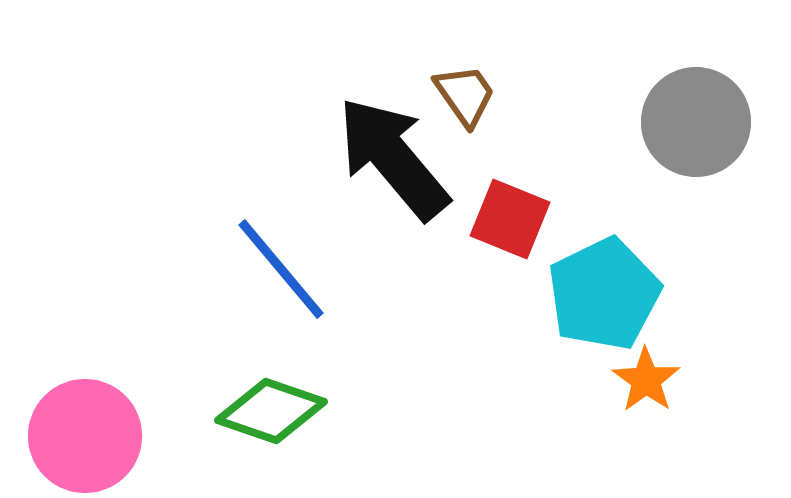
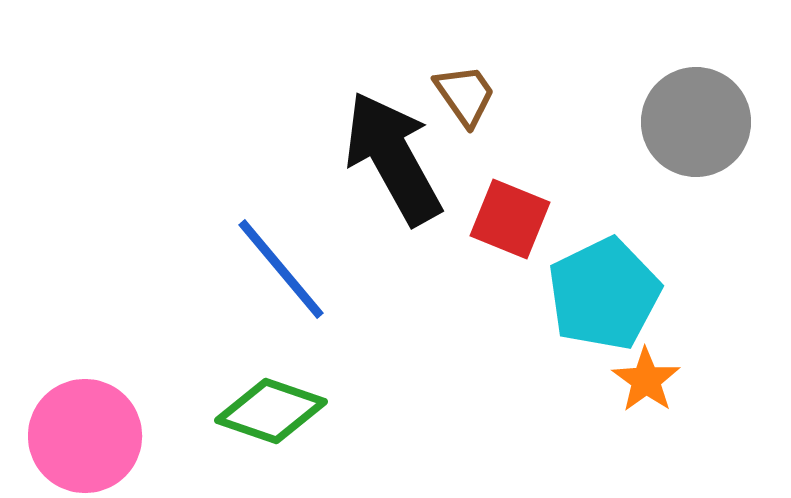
black arrow: rotated 11 degrees clockwise
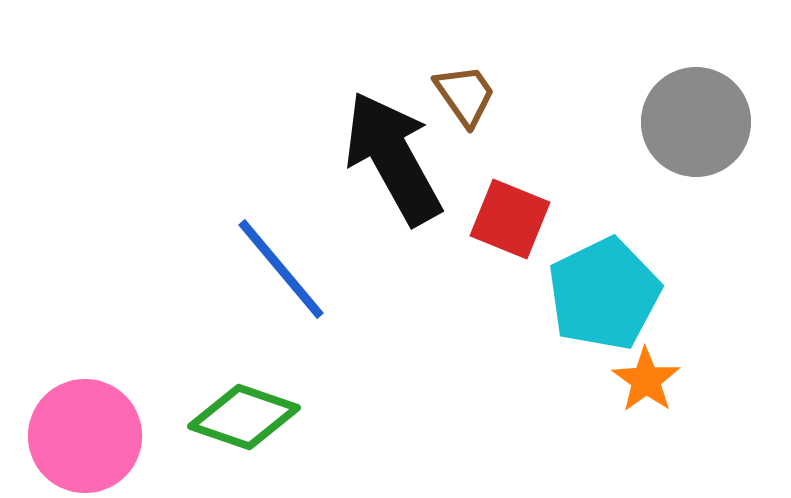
green diamond: moved 27 px left, 6 px down
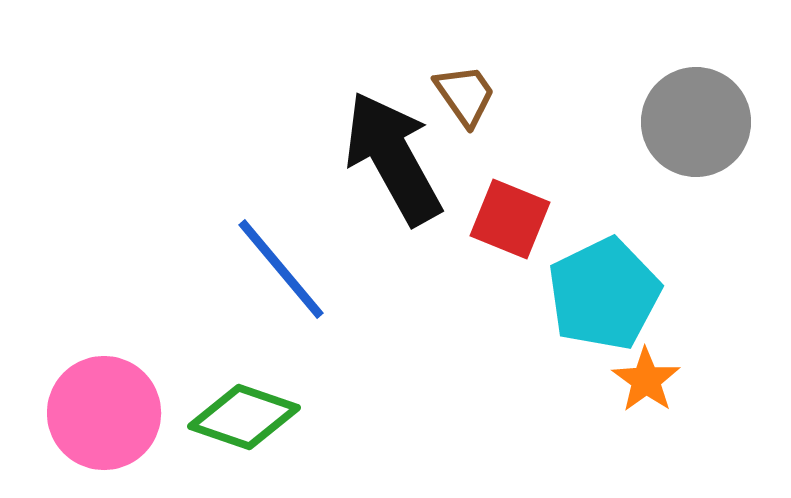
pink circle: moved 19 px right, 23 px up
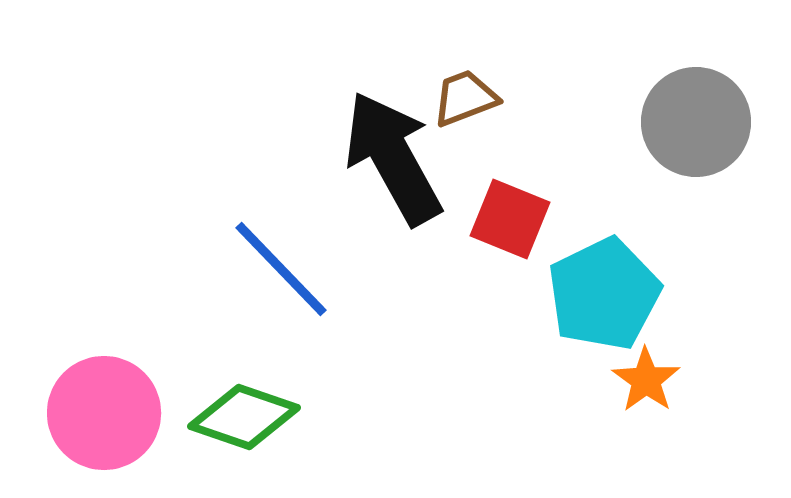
brown trapezoid: moved 3 px down; rotated 76 degrees counterclockwise
blue line: rotated 4 degrees counterclockwise
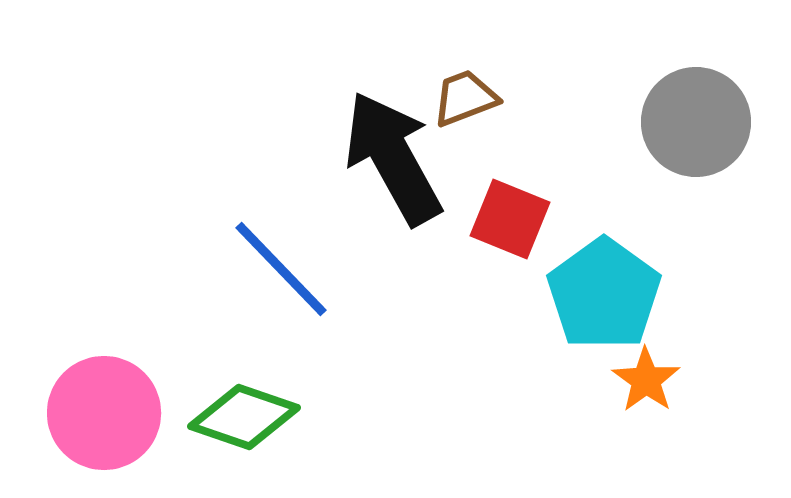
cyan pentagon: rotated 10 degrees counterclockwise
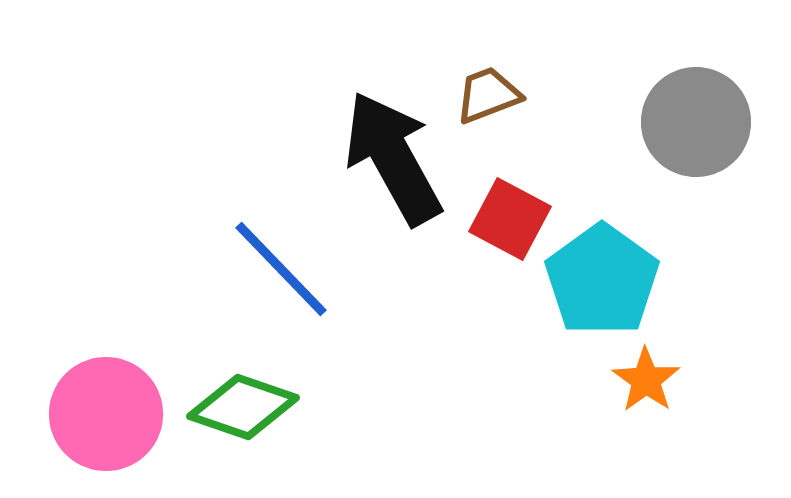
brown trapezoid: moved 23 px right, 3 px up
red square: rotated 6 degrees clockwise
cyan pentagon: moved 2 px left, 14 px up
pink circle: moved 2 px right, 1 px down
green diamond: moved 1 px left, 10 px up
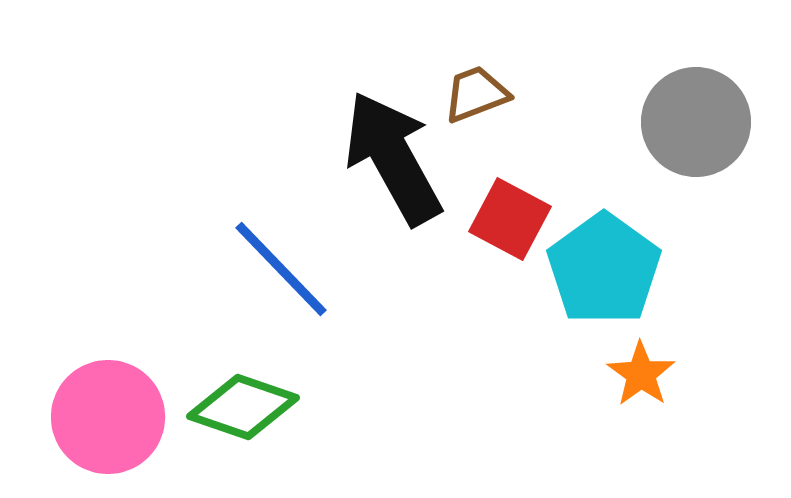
brown trapezoid: moved 12 px left, 1 px up
cyan pentagon: moved 2 px right, 11 px up
orange star: moved 5 px left, 6 px up
pink circle: moved 2 px right, 3 px down
